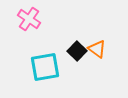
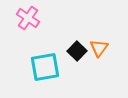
pink cross: moved 1 px left, 1 px up
orange triangle: moved 2 px right, 1 px up; rotated 30 degrees clockwise
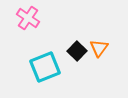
cyan square: rotated 12 degrees counterclockwise
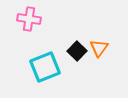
pink cross: moved 1 px right, 1 px down; rotated 25 degrees counterclockwise
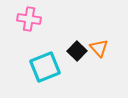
orange triangle: rotated 18 degrees counterclockwise
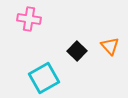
orange triangle: moved 11 px right, 2 px up
cyan square: moved 1 px left, 11 px down; rotated 8 degrees counterclockwise
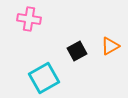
orange triangle: rotated 42 degrees clockwise
black square: rotated 18 degrees clockwise
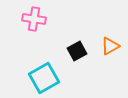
pink cross: moved 5 px right
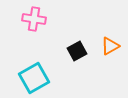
cyan square: moved 10 px left
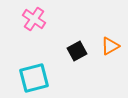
pink cross: rotated 25 degrees clockwise
cyan square: rotated 16 degrees clockwise
